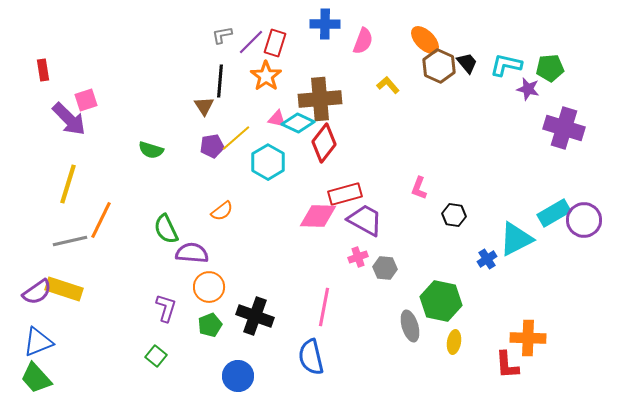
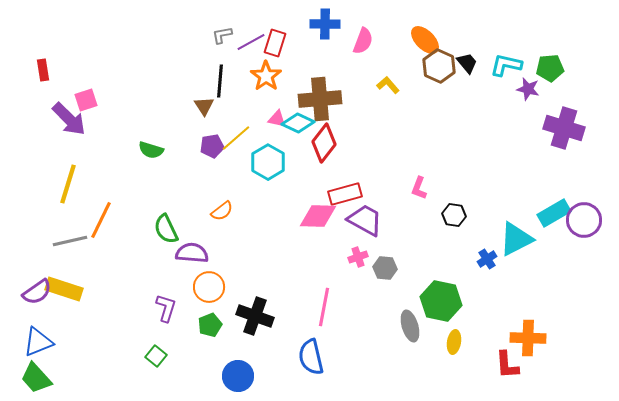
purple line at (251, 42): rotated 16 degrees clockwise
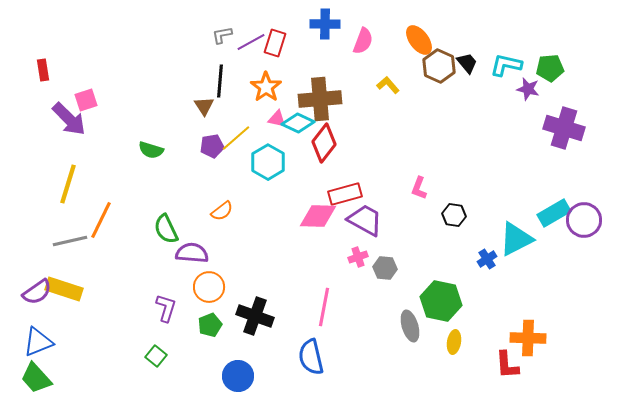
orange ellipse at (425, 40): moved 6 px left; rotated 8 degrees clockwise
orange star at (266, 76): moved 11 px down
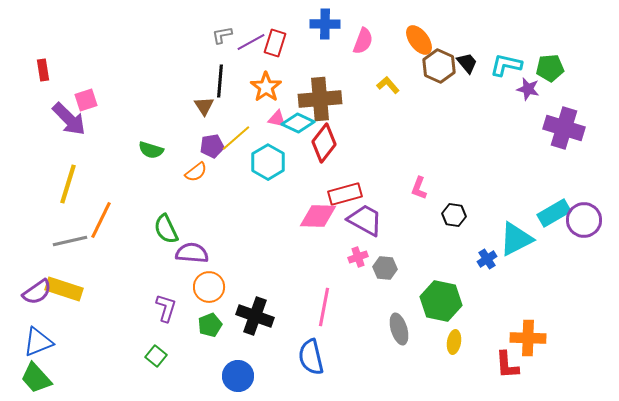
orange semicircle at (222, 211): moved 26 px left, 39 px up
gray ellipse at (410, 326): moved 11 px left, 3 px down
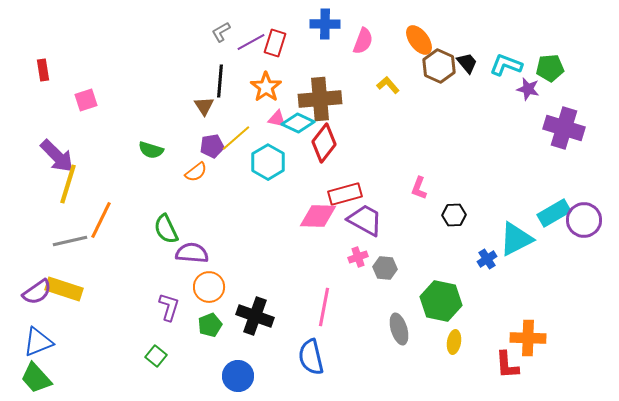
gray L-shape at (222, 35): moved 1 px left, 3 px up; rotated 20 degrees counterclockwise
cyan L-shape at (506, 65): rotated 8 degrees clockwise
purple arrow at (69, 119): moved 12 px left, 37 px down
black hexagon at (454, 215): rotated 10 degrees counterclockwise
purple L-shape at (166, 308): moved 3 px right, 1 px up
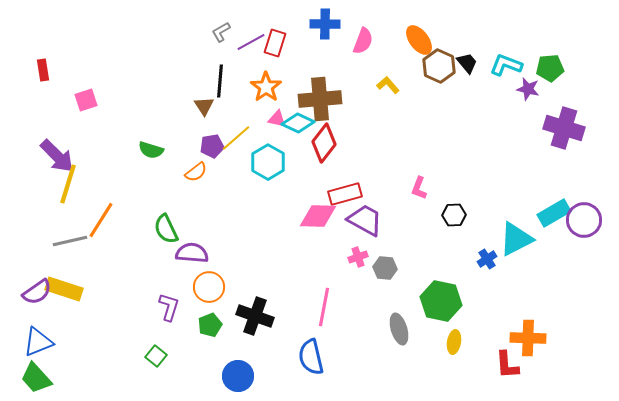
orange line at (101, 220): rotated 6 degrees clockwise
